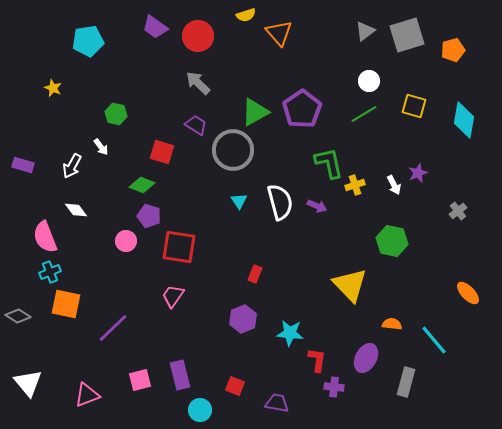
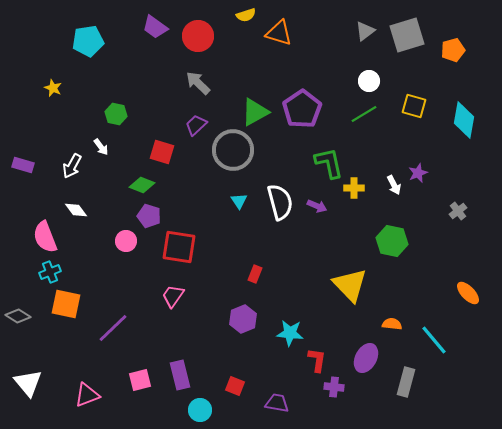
orange triangle at (279, 33): rotated 32 degrees counterclockwise
purple trapezoid at (196, 125): rotated 75 degrees counterclockwise
yellow cross at (355, 185): moved 1 px left, 3 px down; rotated 18 degrees clockwise
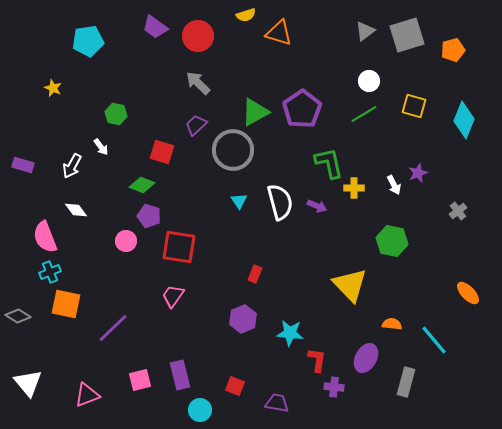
cyan diamond at (464, 120): rotated 12 degrees clockwise
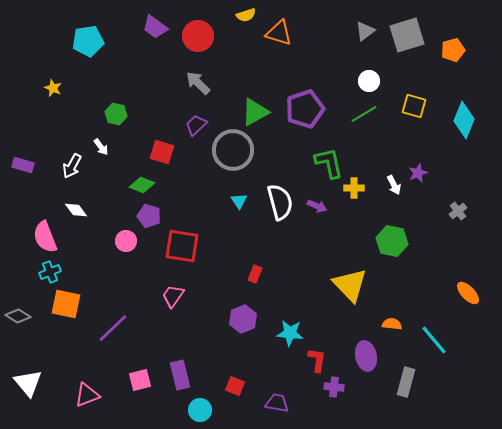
purple pentagon at (302, 109): moved 3 px right; rotated 15 degrees clockwise
red square at (179, 247): moved 3 px right, 1 px up
purple ellipse at (366, 358): moved 2 px up; rotated 40 degrees counterclockwise
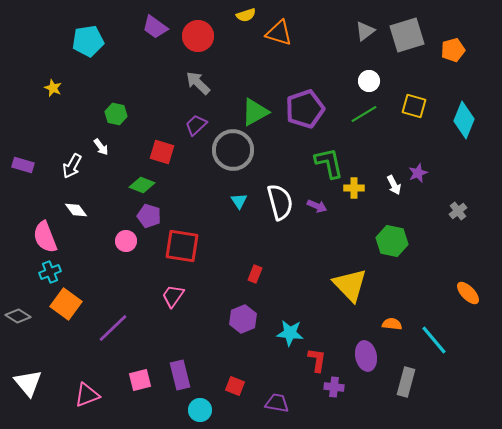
orange square at (66, 304): rotated 24 degrees clockwise
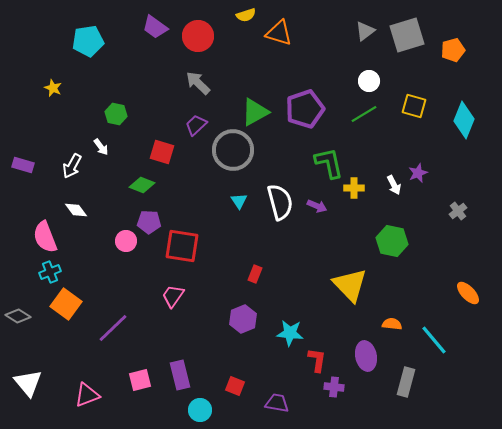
purple pentagon at (149, 216): moved 6 px down; rotated 15 degrees counterclockwise
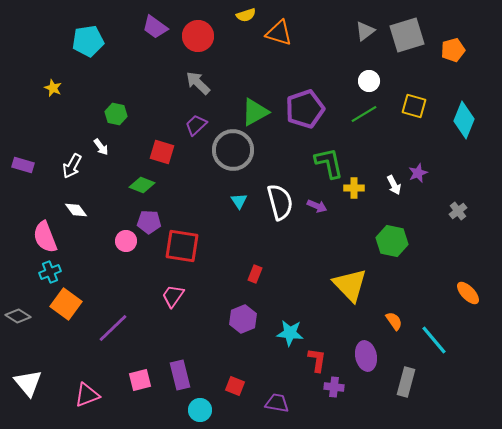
orange semicircle at (392, 324): moved 2 px right, 3 px up; rotated 48 degrees clockwise
